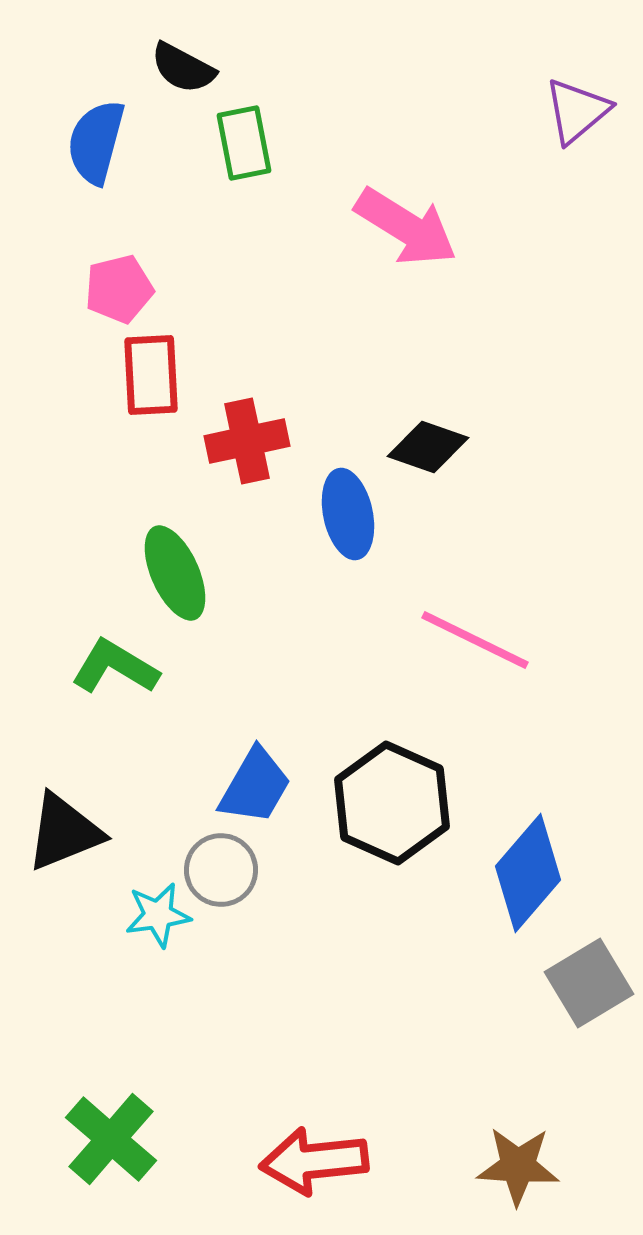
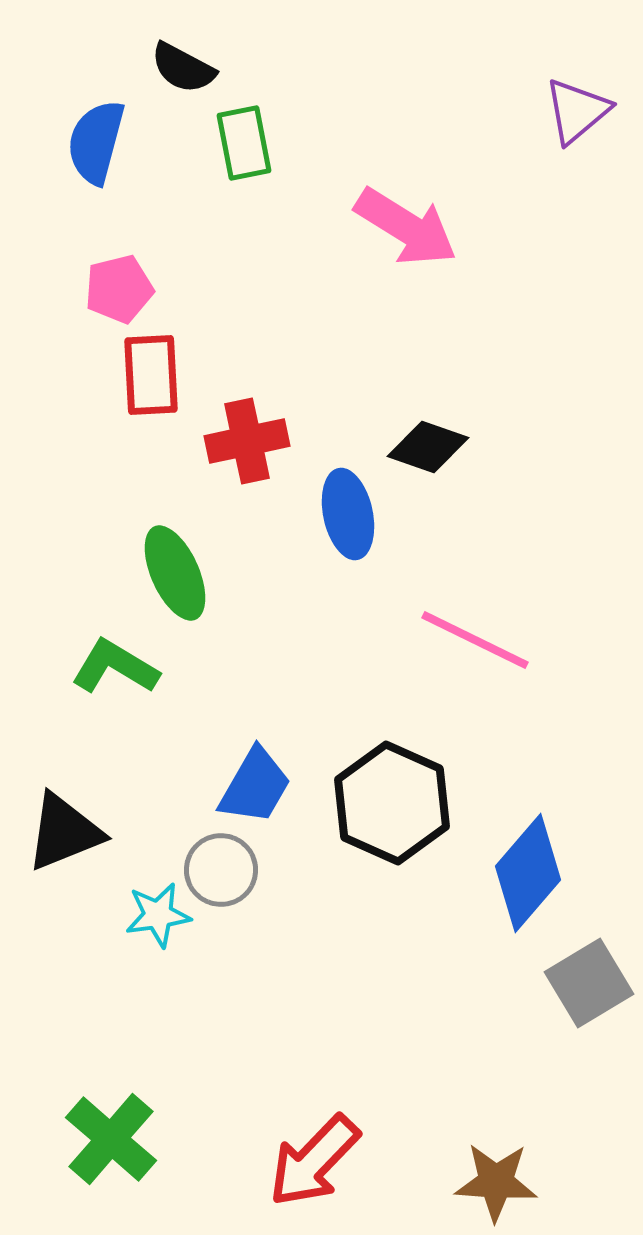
red arrow: rotated 40 degrees counterclockwise
brown star: moved 22 px left, 16 px down
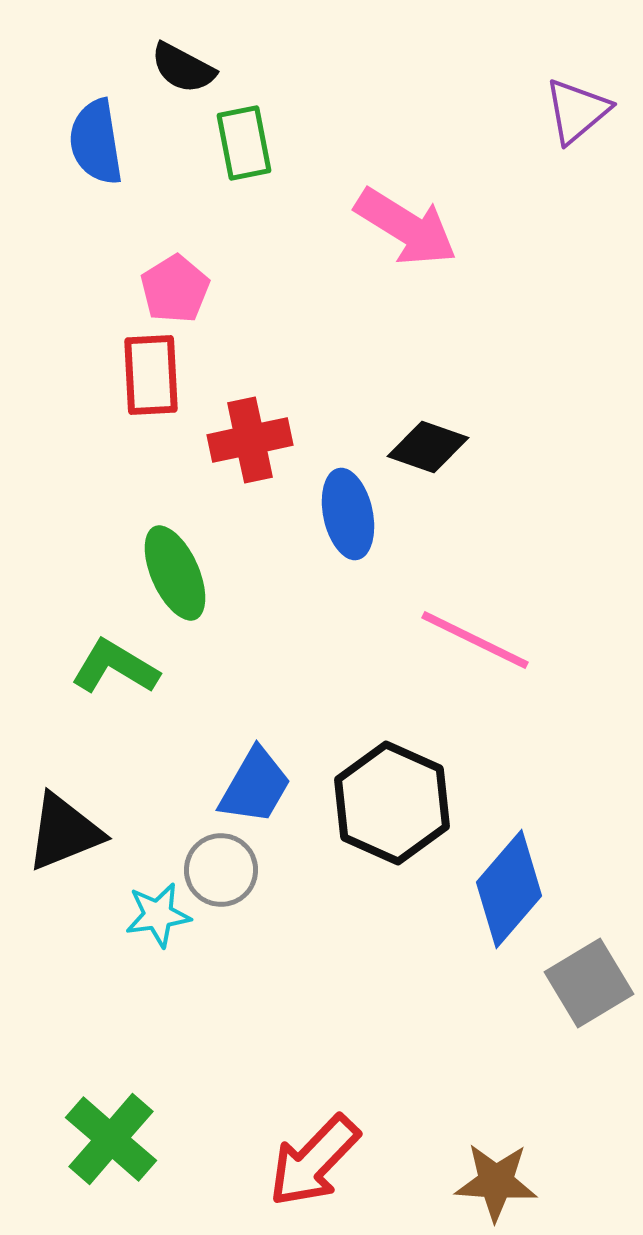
blue semicircle: rotated 24 degrees counterclockwise
pink pentagon: moved 56 px right; rotated 18 degrees counterclockwise
red cross: moved 3 px right, 1 px up
blue diamond: moved 19 px left, 16 px down
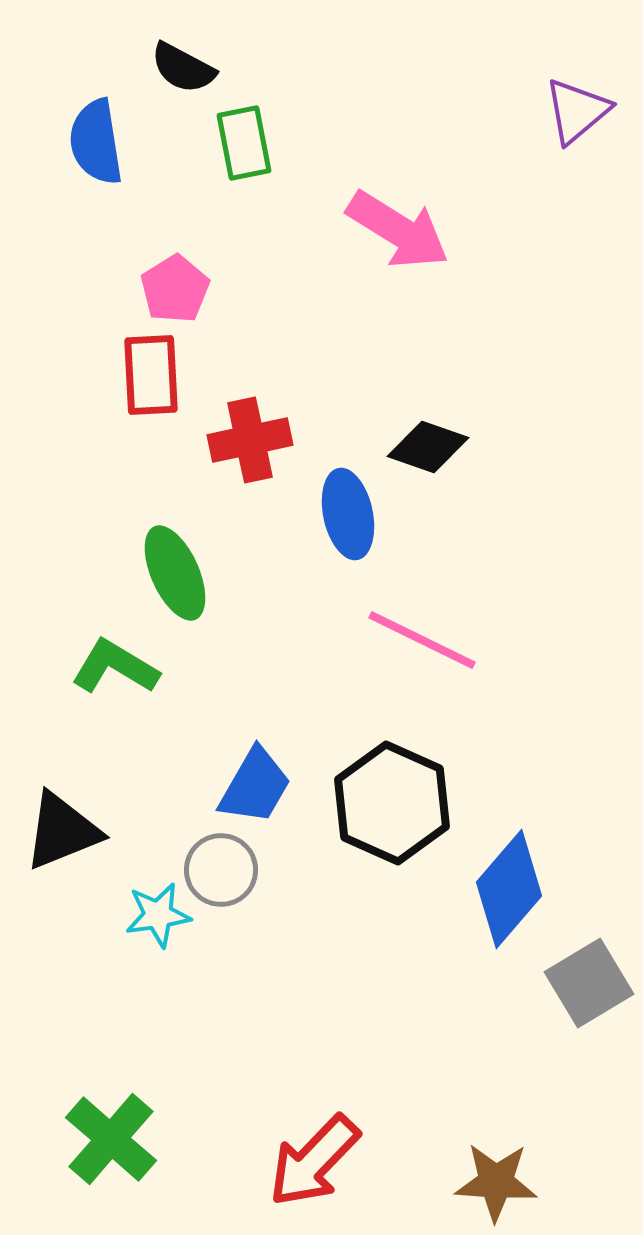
pink arrow: moved 8 px left, 3 px down
pink line: moved 53 px left
black triangle: moved 2 px left, 1 px up
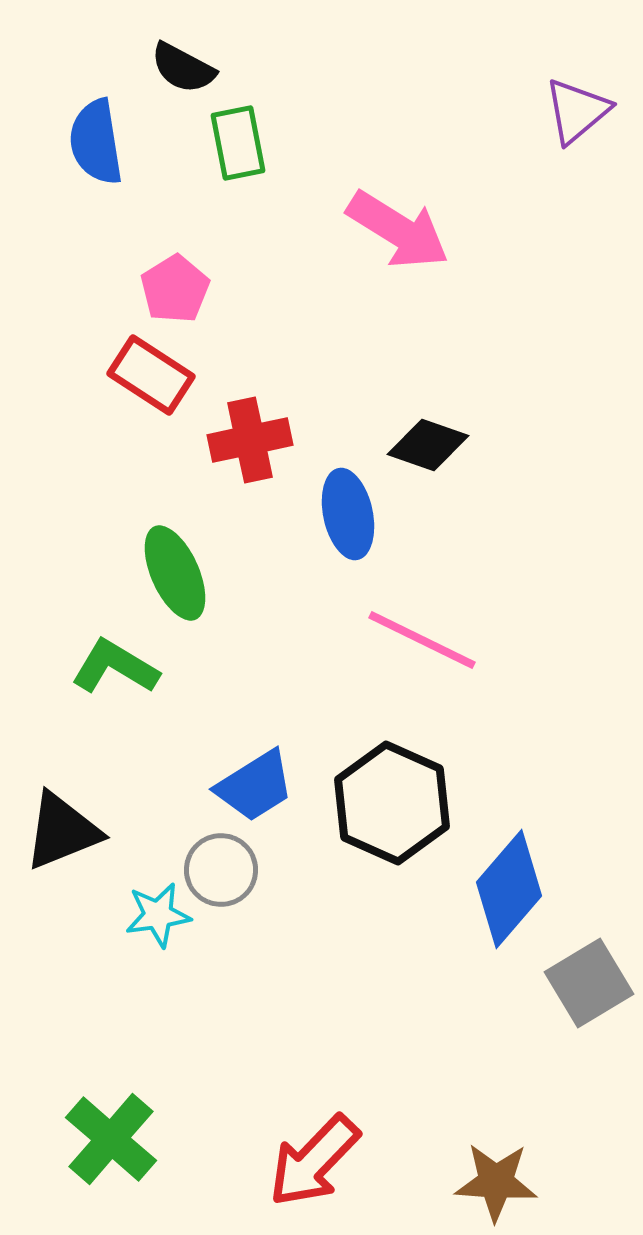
green rectangle: moved 6 px left
red rectangle: rotated 54 degrees counterclockwise
black diamond: moved 2 px up
blue trapezoid: rotated 28 degrees clockwise
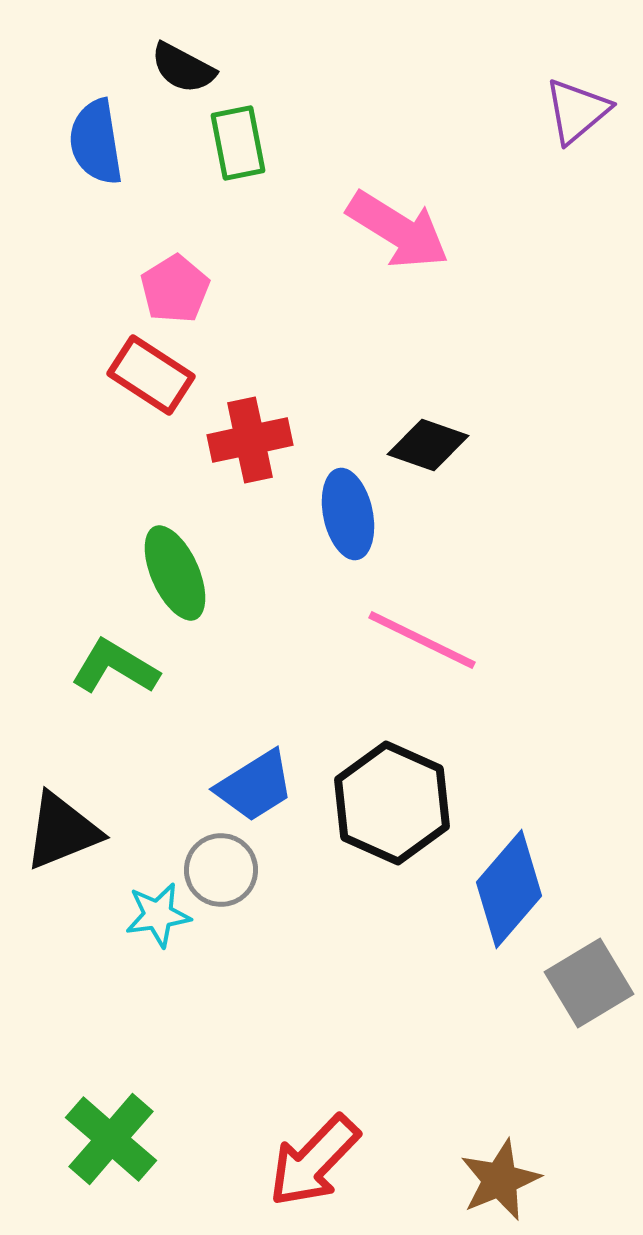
brown star: moved 4 px right, 2 px up; rotated 26 degrees counterclockwise
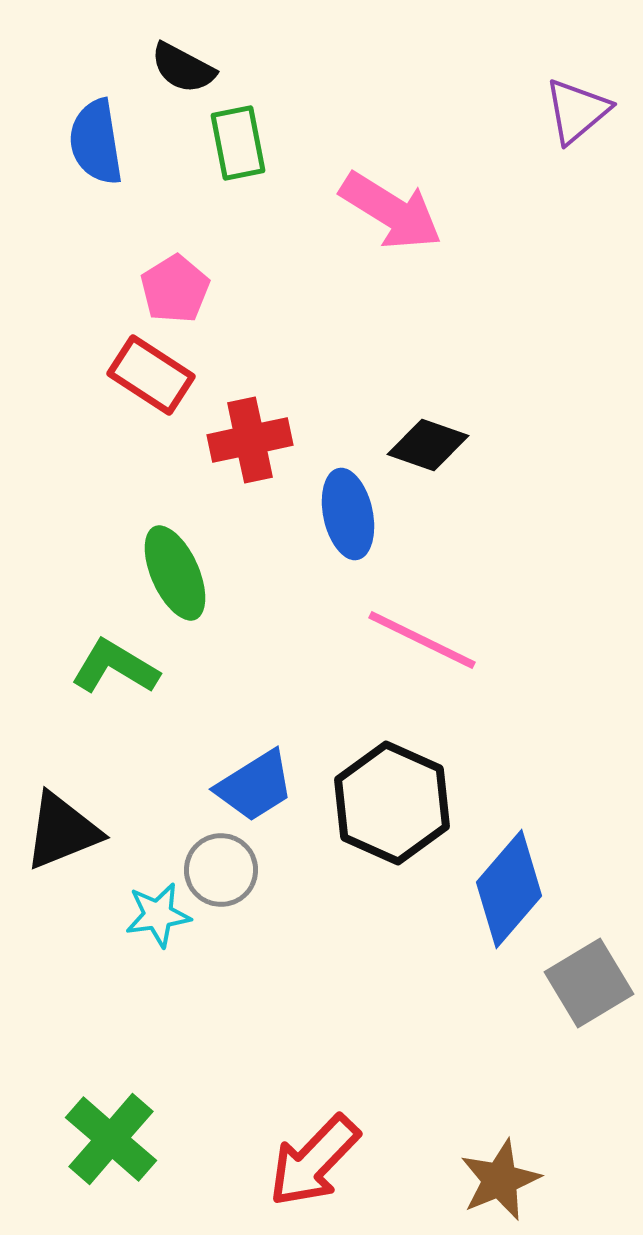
pink arrow: moved 7 px left, 19 px up
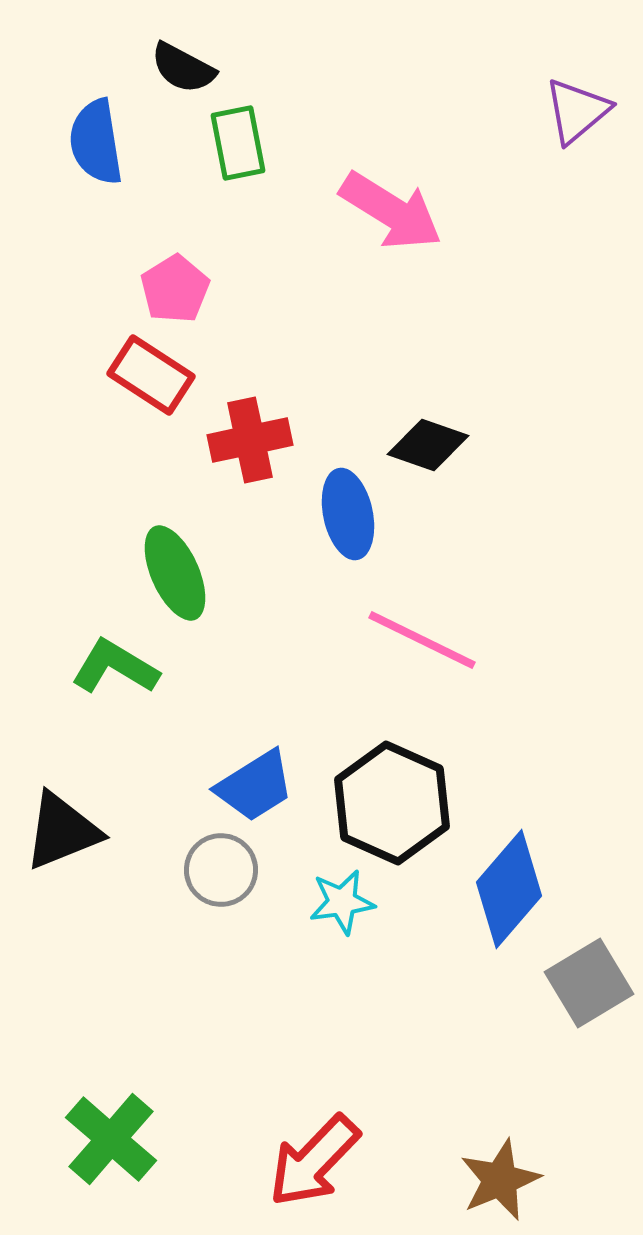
cyan star: moved 184 px right, 13 px up
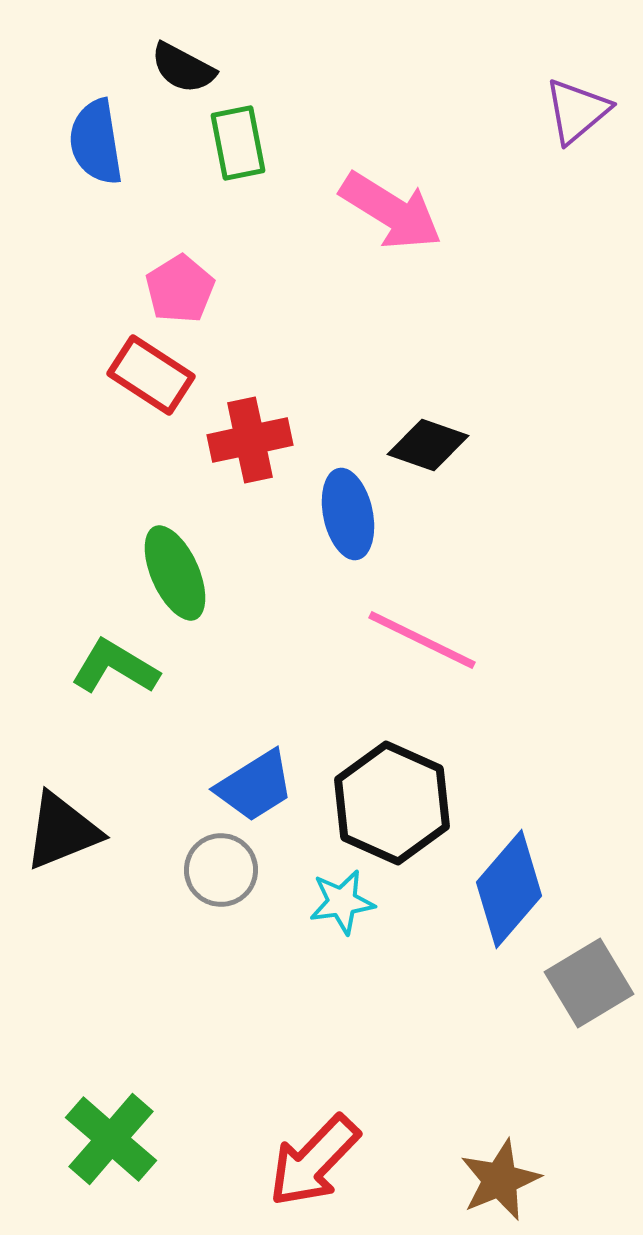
pink pentagon: moved 5 px right
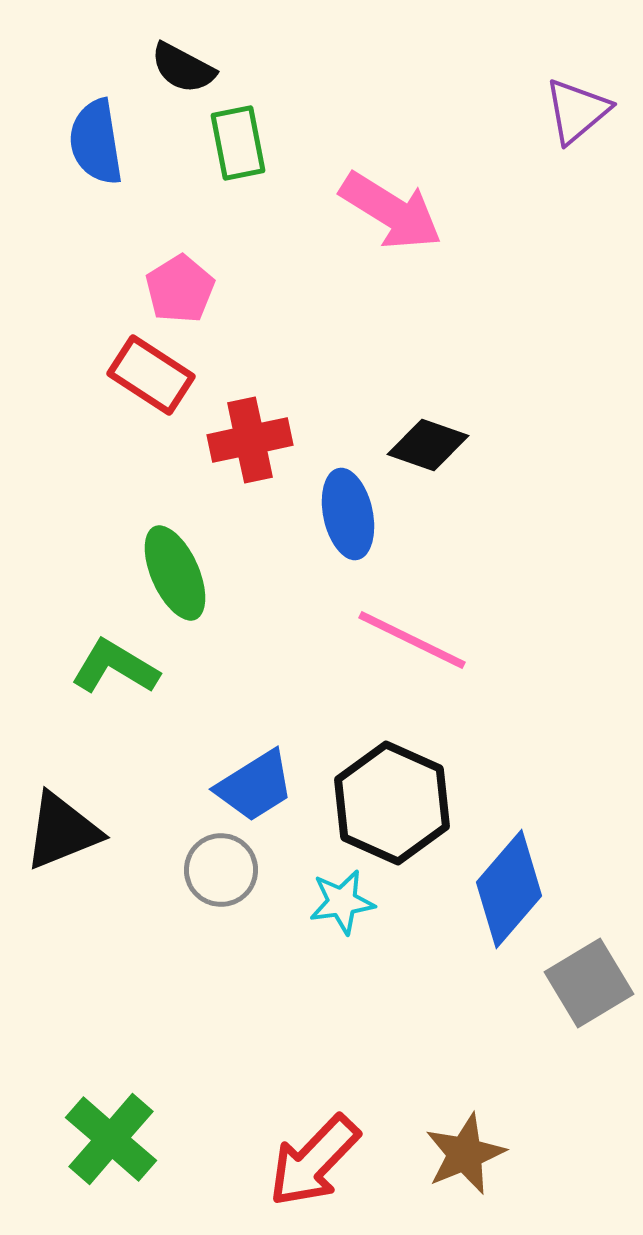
pink line: moved 10 px left
brown star: moved 35 px left, 26 px up
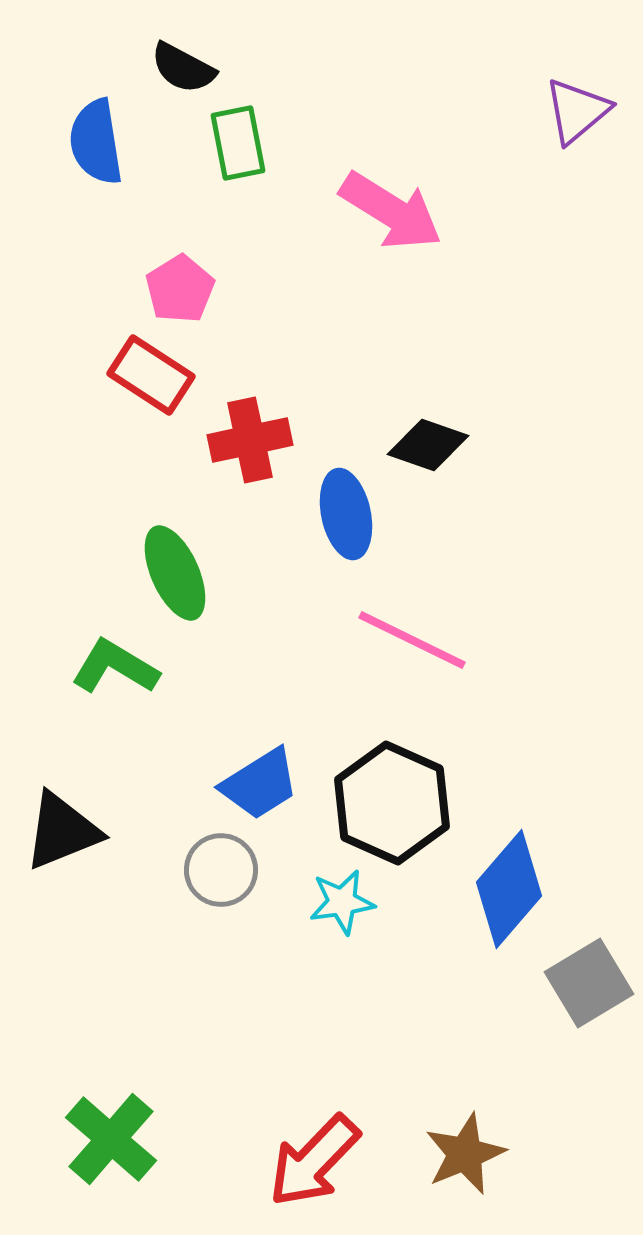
blue ellipse: moved 2 px left
blue trapezoid: moved 5 px right, 2 px up
